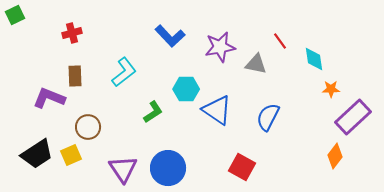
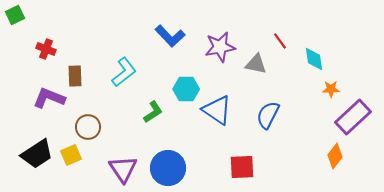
red cross: moved 26 px left, 16 px down; rotated 36 degrees clockwise
blue semicircle: moved 2 px up
red square: rotated 32 degrees counterclockwise
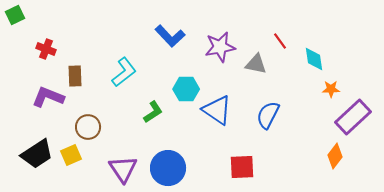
purple L-shape: moved 1 px left, 1 px up
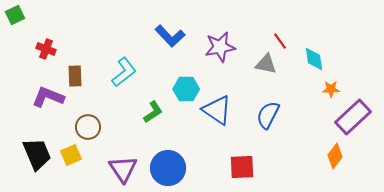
gray triangle: moved 10 px right
black trapezoid: rotated 80 degrees counterclockwise
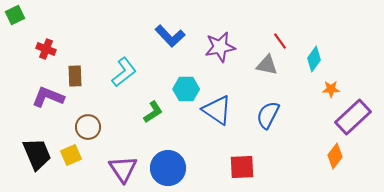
cyan diamond: rotated 45 degrees clockwise
gray triangle: moved 1 px right, 1 px down
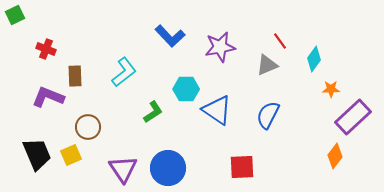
gray triangle: rotated 35 degrees counterclockwise
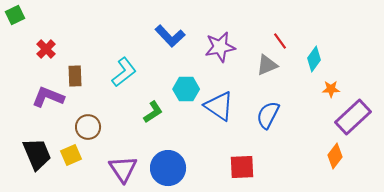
red cross: rotated 24 degrees clockwise
blue triangle: moved 2 px right, 4 px up
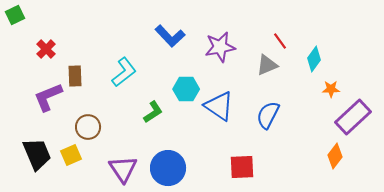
purple L-shape: rotated 44 degrees counterclockwise
